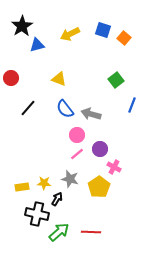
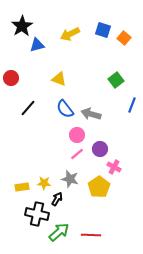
red line: moved 3 px down
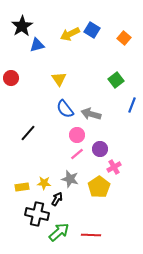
blue square: moved 11 px left; rotated 14 degrees clockwise
yellow triangle: rotated 35 degrees clockwise
black line: moved 25 px down
pink cross: rotated 32 degrees clockwise
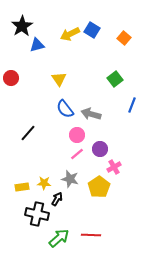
green square: moved 1 px left, 1 px up
green arrow: moved 6 px down
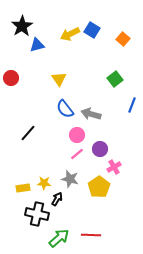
orange square: moved 1 px left, 1 px down
yellow rectangle: moved 1 px right, 1 px down
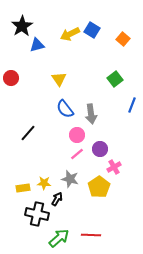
gray arrow: rotated 114 degrees counterclockwise
